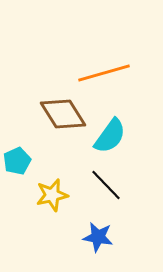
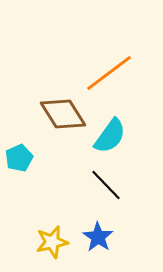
orange line: moved 5 px right; rotated 21 degrees counterclockwise
cyan pentagon: moved 2 px right, 3 px up
yellow star: moved 47 px down
blue star: rotated 24 degrees clockwise
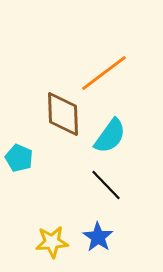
orange line: moved 5 px left
brown diamond: rotated 30 degrees clockwise
cyan pentagon: rotated 24 degrees counterclockwise
yellow star: rotated 8 degrees clockwise
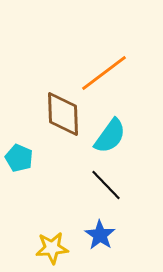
blue star: moved 2 px right, 2 px up
yellow star: moved 6 px down
